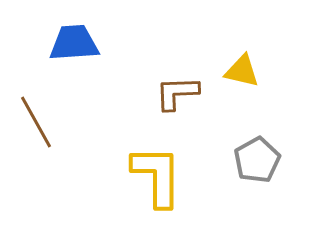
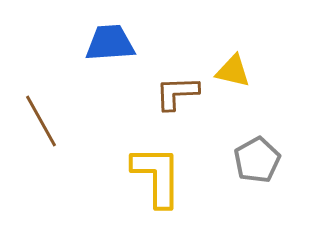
blue trapezoid: moved 36 px right
yellow triangle: moved 9 px left
brown line: moved 5 px right, 1 px up
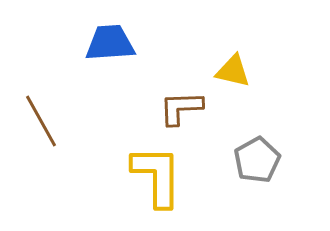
brown L-shape: moved 4 px right, 15 px down
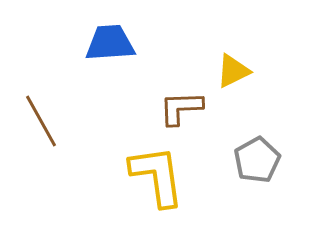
yellow triangle: rotated 39 degrees counterclockwise
yellow L-shape: rotated 8 degrees counterclockwise
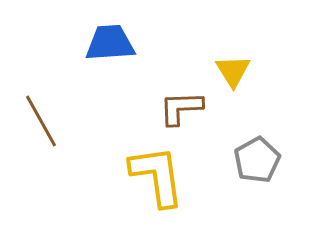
yellow triangle: rotated 36 degrees counterclockwise
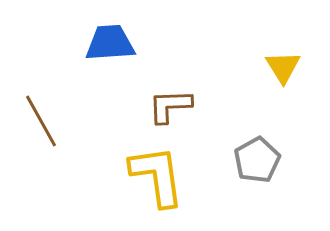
yellow triangle: moved 50 px right, 4 px up
brown L-shape: moved 11 px left, 2 px up
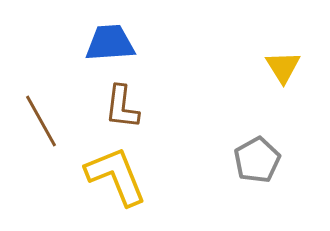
brown L-shape: moved 48 px left, 1 px down; rotated 81 degrees counterclockwise
yellow L-shape: moved 41 px left; rotated 14 degrees counterclockwise
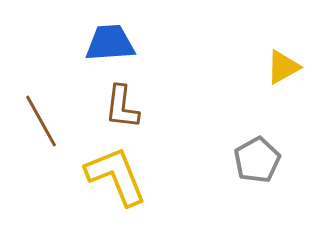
yellow triangle: rotated 33 degrees clockwise
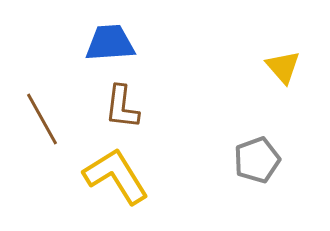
yellow triangle: rotated 42 degrees counterclockwise
brown line: moved 1 px right, 2 px up
gray pentagon: rotated 9 degrees clockwise
yellow L-shape: rotated 10 degrees counterclockwise
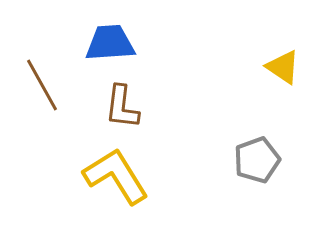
yellow triangle: rotated 15 degrees counterclockwise
brown line: moved 34 px up
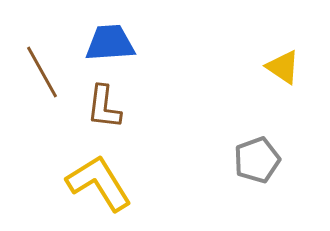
brown line: moved 13 px up
brown L-shape: moved 18 px left
yellow L-shape: moved 17 px left, 7 px down
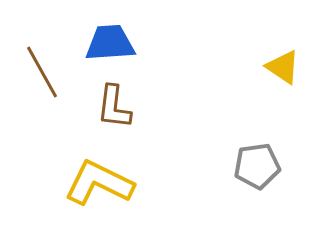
brown L-shape: moved 10 px right
gray pentagon: moved 6 px down; rotated 12 degrees clockwise
yellow L-shape: rotated 32 degrees counterclockwise
